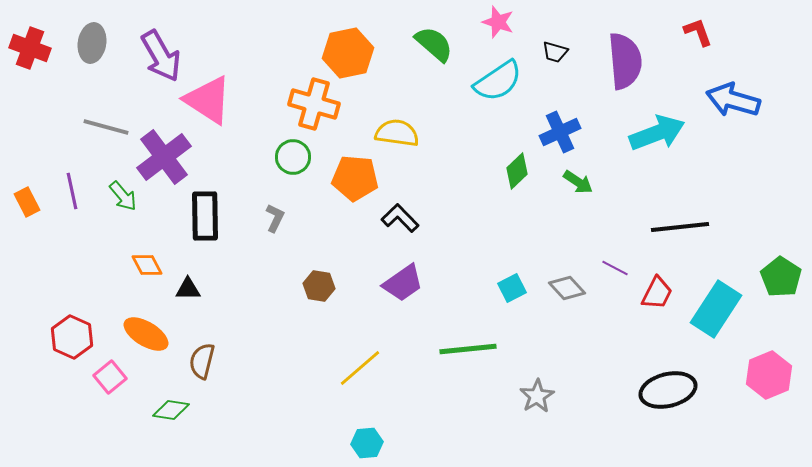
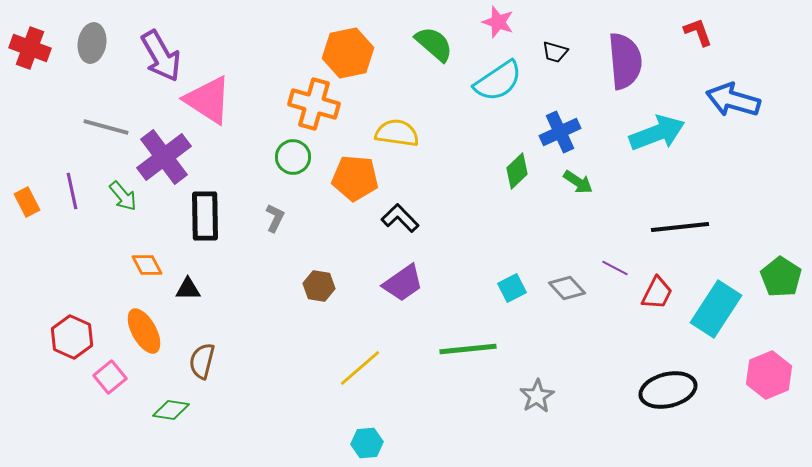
orange ellipse at (146, 334): moved 2 px left, 3 px up; rotated 30 degrees clockwise
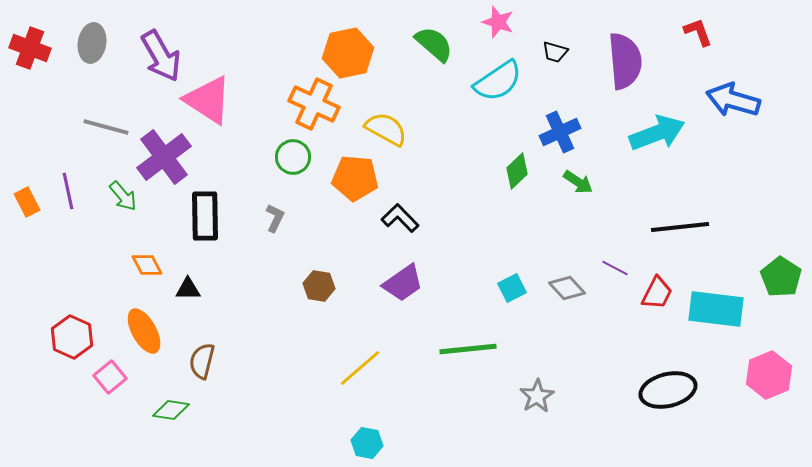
orange cross at (314, 104): rotated 9 degrees clockwise
yellow semicircle at (397, 133): moved 11 px left, 4 px up; rotated 21 degrees clockwise
purple line at (72, 191): moved 4 px left
cyan rectangle at (716, 309): rotated 64 degrees clockwise
cyan hexagon at (367, 443): rotated 16 degrees clockwise
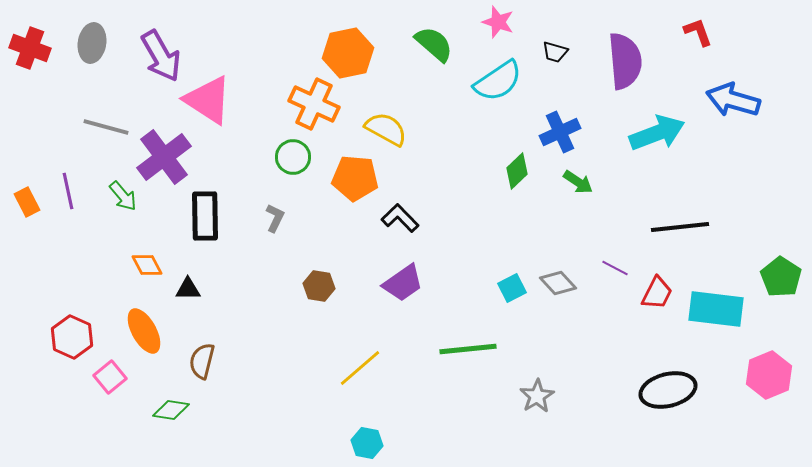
gray diamond at (567, 288): moved 9 px left, 5 px up
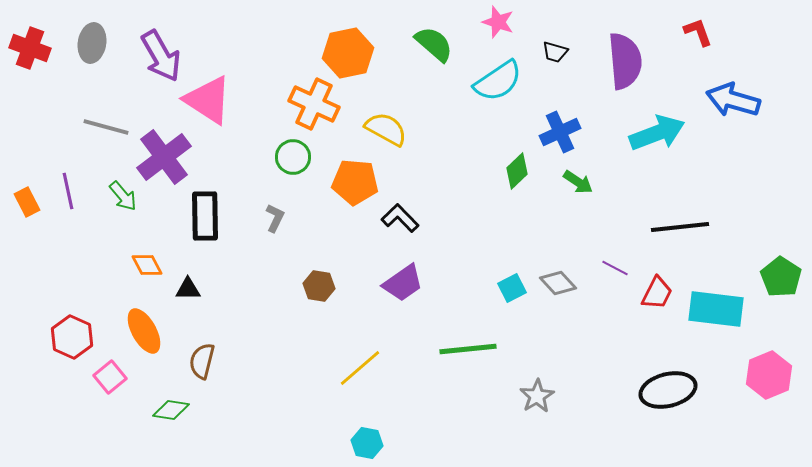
orange pentagon at (355, 178): moved 4 px down
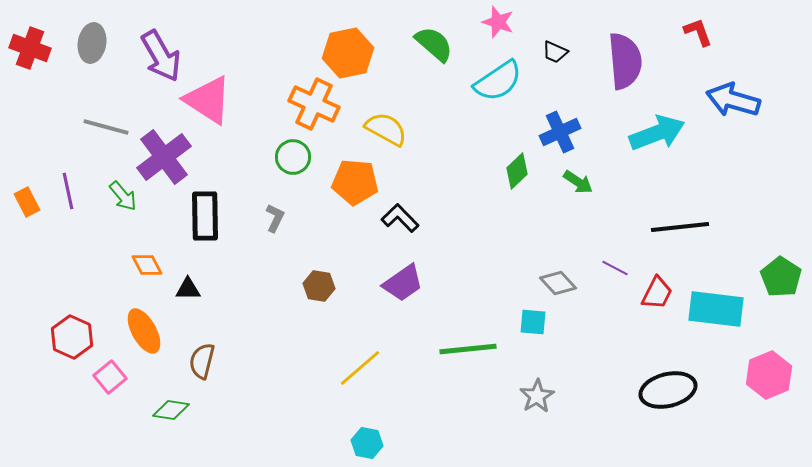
black trapezoid at (555, 52): rotated 8 degrees clockwise
cyan square at (512, 288): moved 21 px right, 34 px down; rotated 32 degrees clockwise
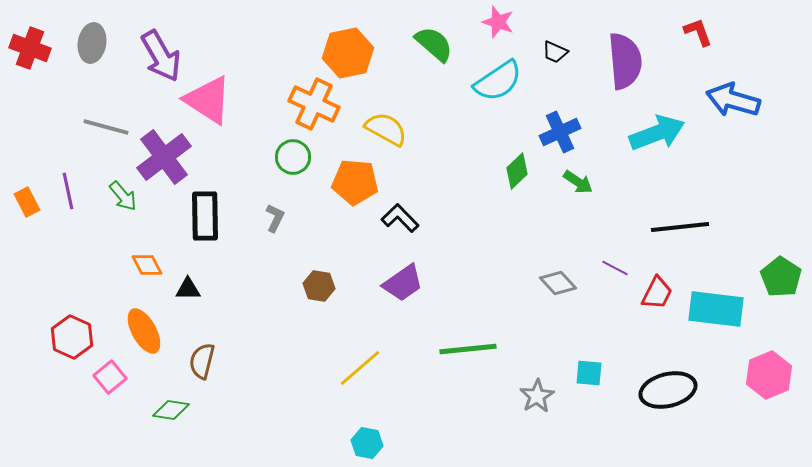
cyan square at (533, 322): moved 56 px right, 51 px down
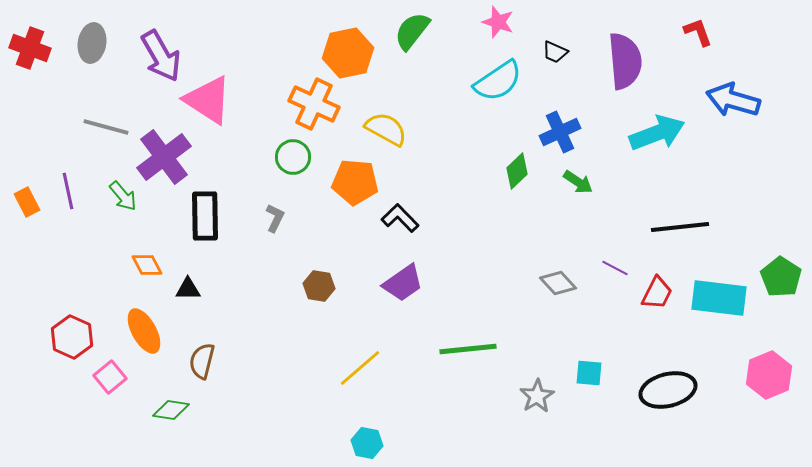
green semicircle at (434, 44): moved 22 px left, 13 px up; rotated 93 degrees counterclockwise
cyan rectangle at (716, 309): moved 3 px right, 11 px up
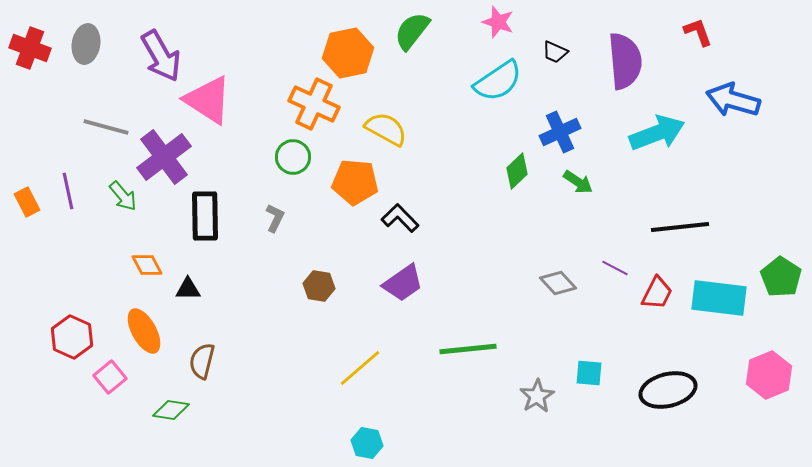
gray ellipse at (92, 43): moved 6 px left, 1 px down
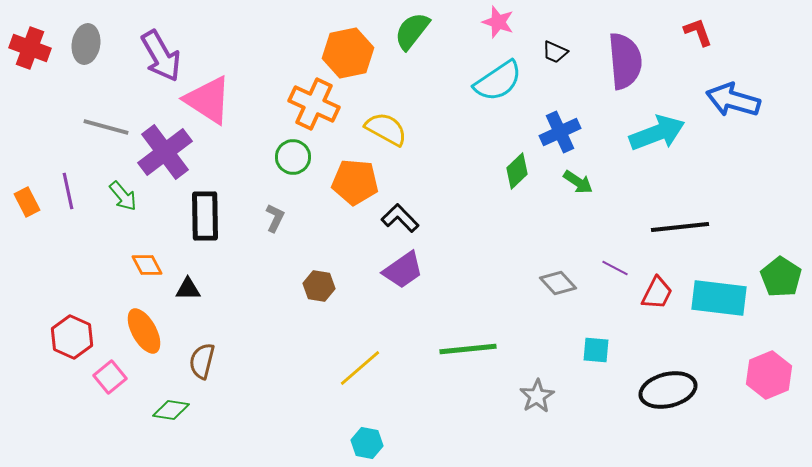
purple cross at (164, 157): moved 1 px right, 5 px up
purple trapezoid at (403, 283): moved 13 px up
cyan square at (589, 373): moved 7 px right, 23 px up
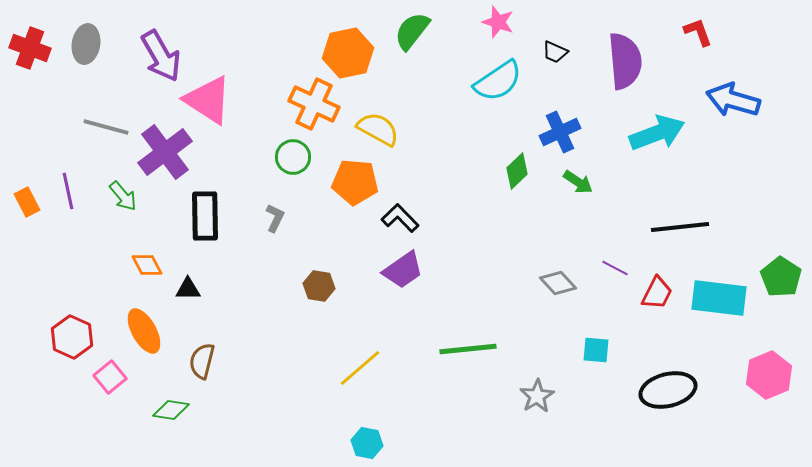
yellow semicircle at (386, 129): moved 8 px left
